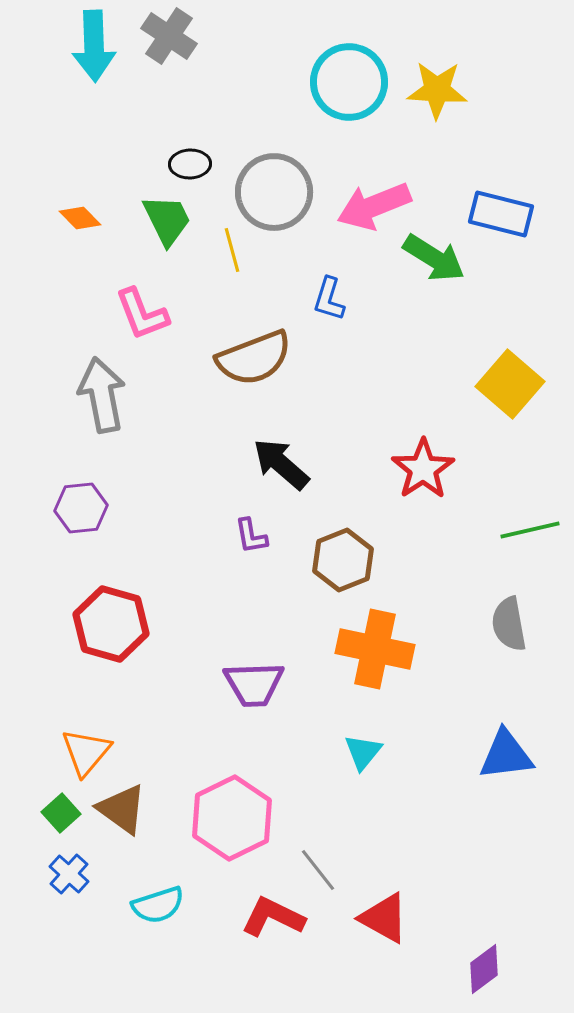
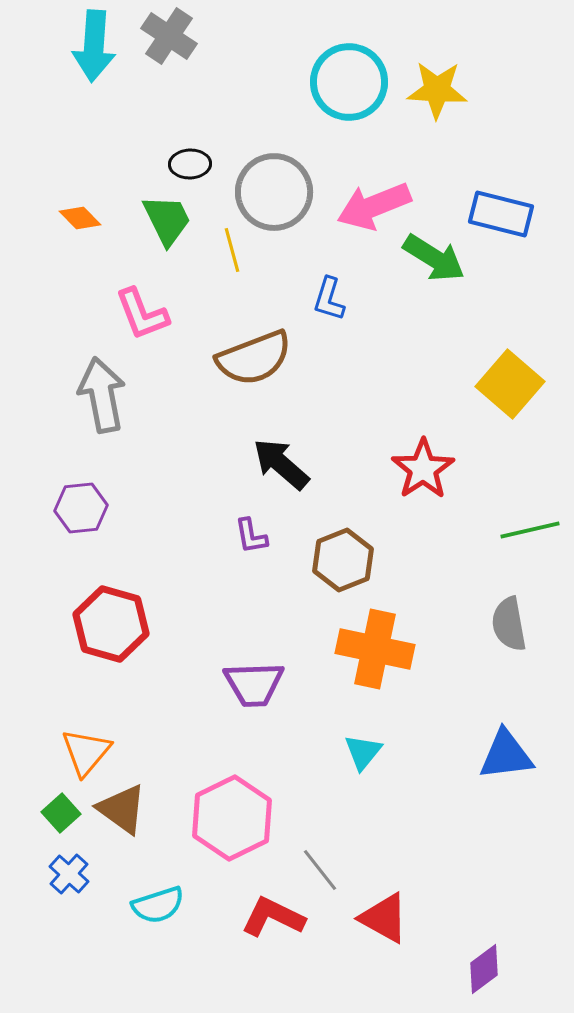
cyan arrow: rotated 6 degrees clockwise
gray line: moved 2 px right
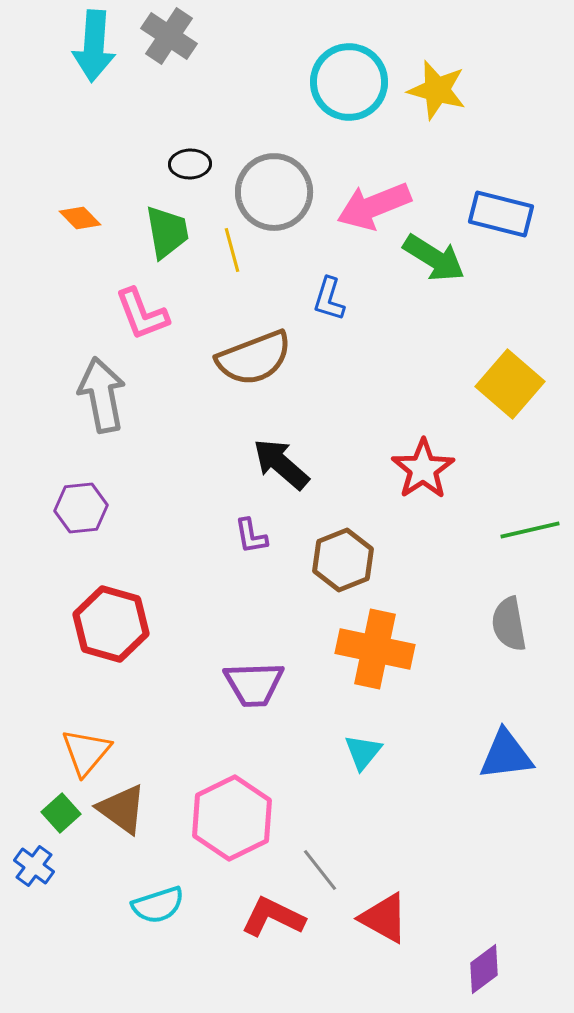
yellow star: rotated 12 degrees clockwise
green trapezoid: moved 12 px down; rotated 16 degrees clockwise
blue cross: moved 35 px left, 8 px up; rotated 6 degrees counterclockwise
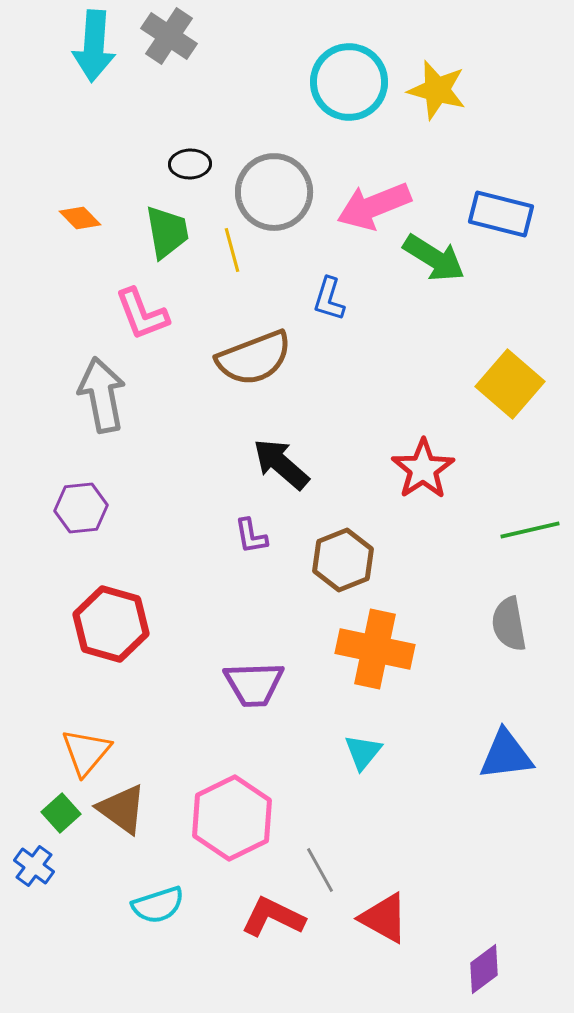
gray line: rotated 9 degrees clockwise
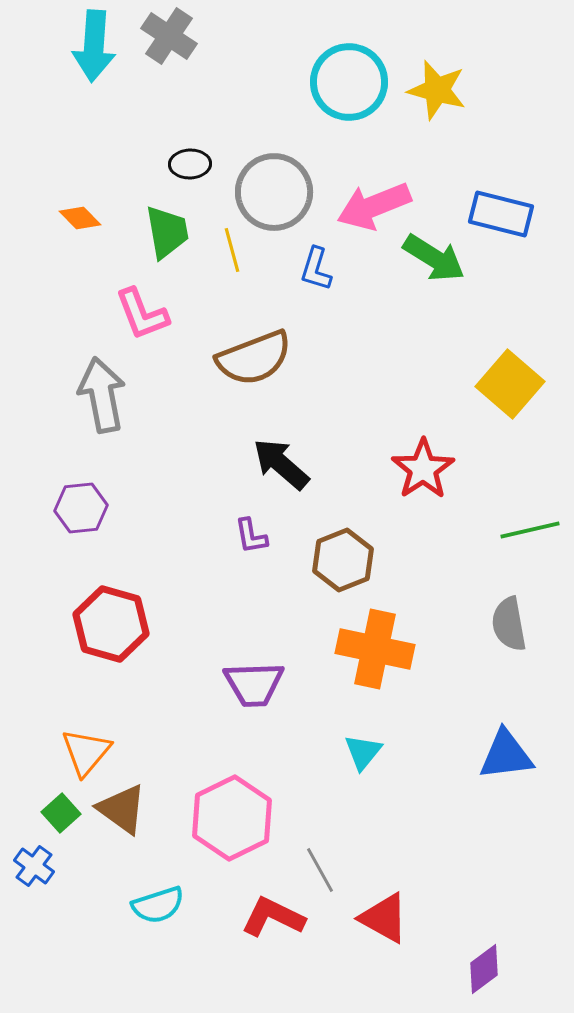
blue L-shape: moved 13 px left, 30 px up
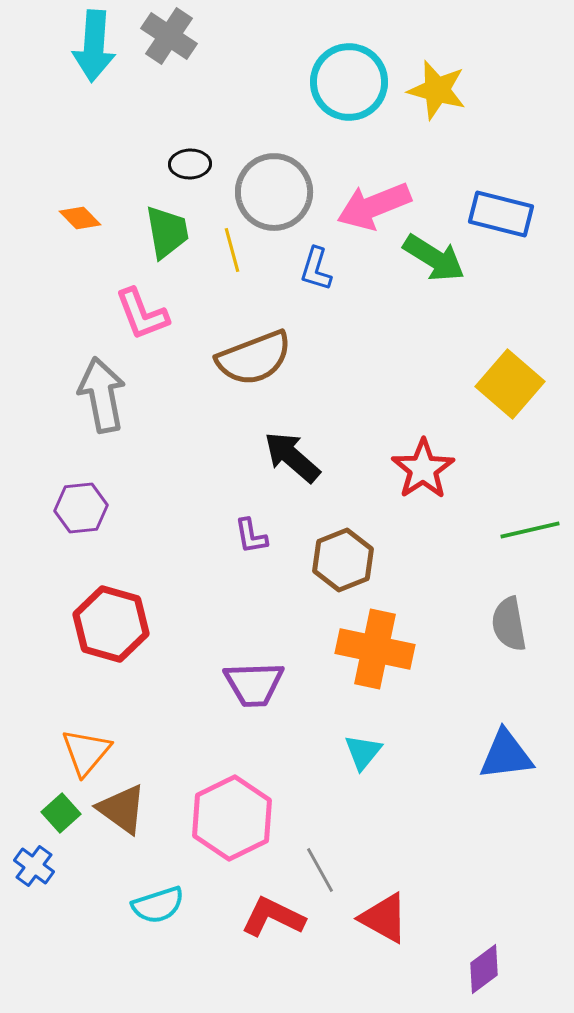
black arrow: moved 11 px right, 7 px up
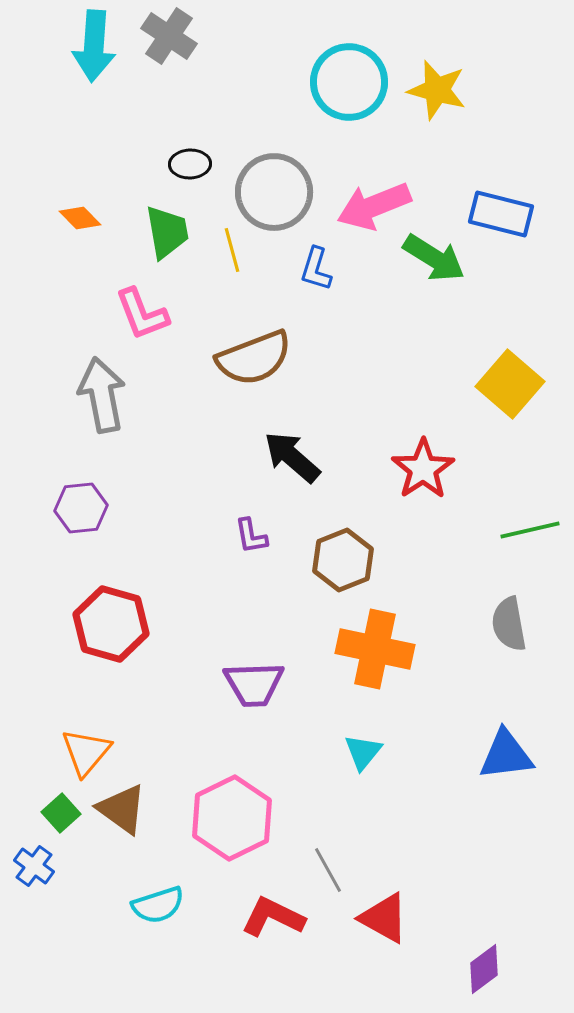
gray line: moved 8 px right
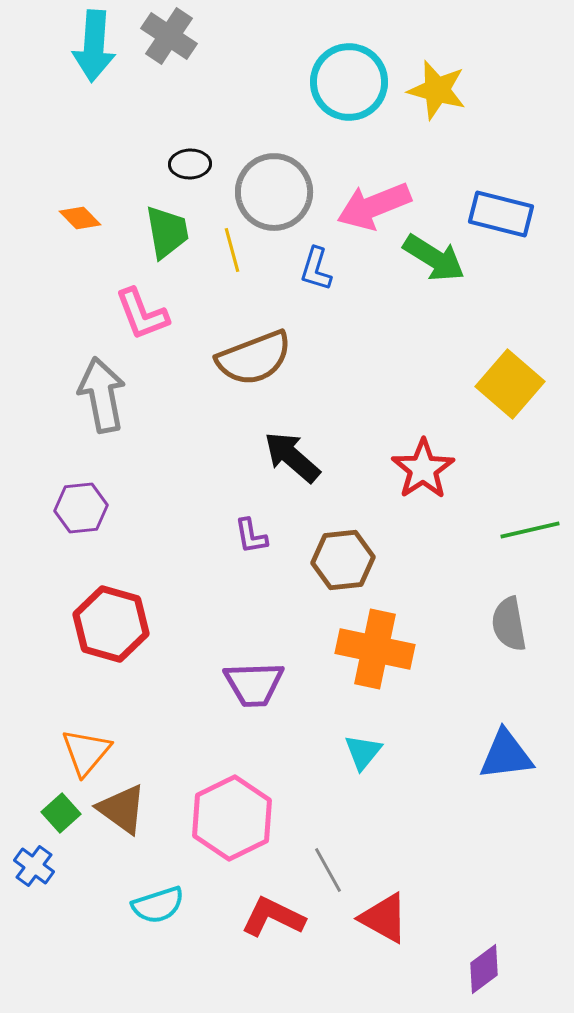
brown hexagon: rotated 16 degrees clockwise
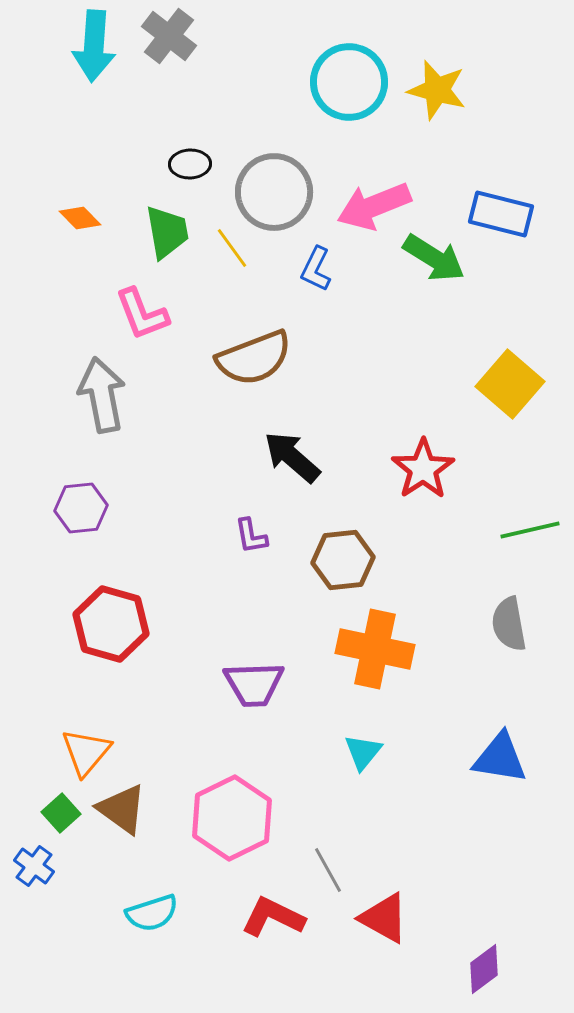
gray cross: rotated 4 degrees clockwise
yellow line: moved 2 px up; rotated 21 degrees counterclockwise
blue L-shape: rotated 9 degrees clockwise
blue triangle: moved 6 px left, 3 px down; rotated 16 degrees clockwise
cyan semicircle: moved 6 px left, 8 px down
